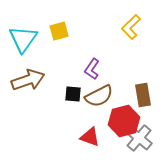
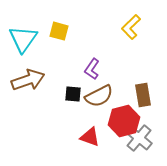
yellow square: rotated 30 degrees clockwise
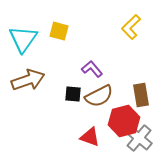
purple L-shape: rotated 105 degrees clockwise
brown rectangle: moved 2 px left
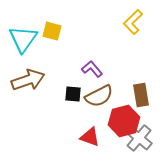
yellow L-shape: moved 2 px right, 5 px up
yellow square: moved 7 px left
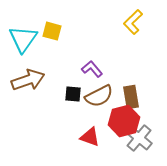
brown rectangle: moved 10 px left, 2 px down
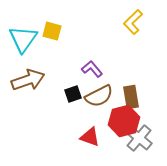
black square: rotated 24 degrees counterclockwise
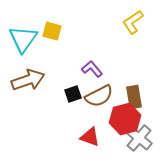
yellow L-shape: rotated 10 degrees clockwise
brown rectangle: moved 3 px right
red hexagon: moved 1 px right, 2 px up
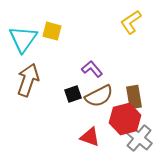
yellow L-shape: moved 2 px left
brown arrow: rotated 52 degrees counterclockwise
